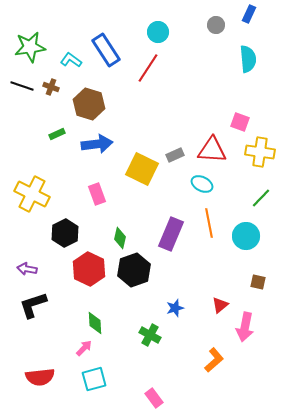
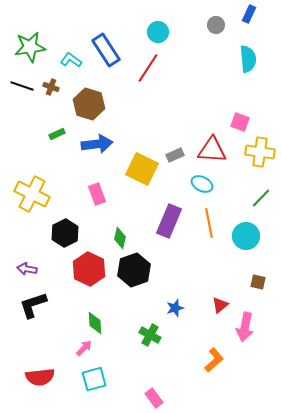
purple rectangle at (171, 234): moved 2 px left, 13 px up
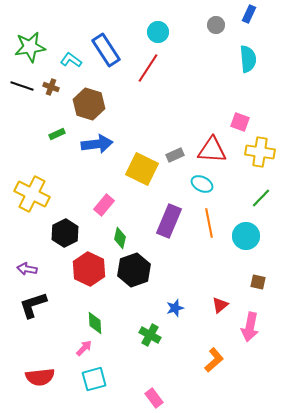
pink rectangle at (97, 194): moved 7 px right, 11 px down; rotated 60 degrees clockwise
pink arrow at (245, 327): moved 5 px right
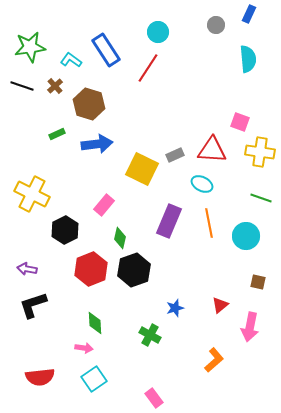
brown cross at (51, 87): moved 4 px right, 1 px up; rotated 28 degrees clockwise
green line at (261, 198): rotated 65 degrees clockwise
black hexagon at (65, 233): moved 3 px up
red hexagon at (89, 269): moved 2 px right; rotated 12 degrees clockwise
pink arrow at (84, 348): rotated 54 degrees clockwise
cyan square at (94, 379): rotated 20 degrees counterclockwise
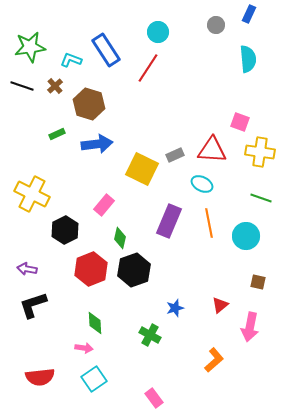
cyan L-shape at (71, 60): rotated 15 degrees counterclockwise
